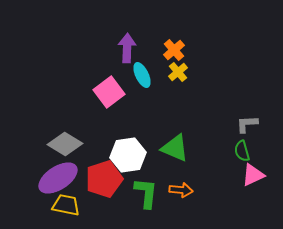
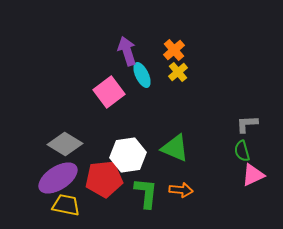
purple arrow: moved 3 px down; rotated 20 degrees counterclockwise
red pentagon: rotated 12 degrees clockwise
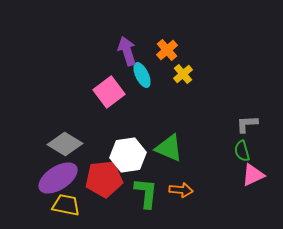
orange cross: moved 7 px left
yellow cross: moved 5 px right, 2 px down
green triangle: moved 6 px left
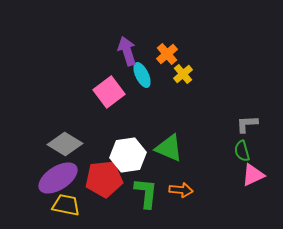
orange cross: moved 4 px down
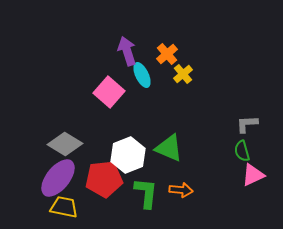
pink square: rotated 12 degrees counterclockwise
white hexagon: rotated 12 degrees counterclockwise
purple ellipse: rotated 18 degrees counterclockwise
yellow trapezoid: moved 2 px left, 2 px down
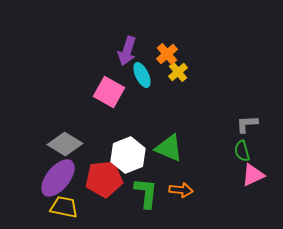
purple arrow: rotated 144 degrees counterclockwise
yellow cross: moved 5 px left, 2 px up
pink square: rotated 12 degrees counterclockwise
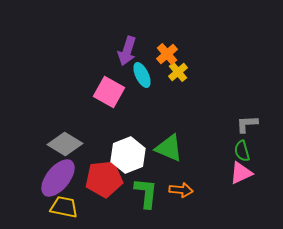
pink triangle: moved 12 px left, 2 px up
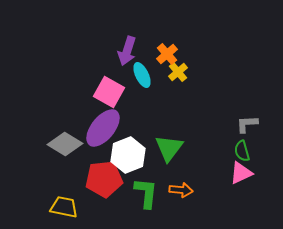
green triangle: rotated 44 degrees clockwise
purple ellipse: moved 45 px right, 50 px up
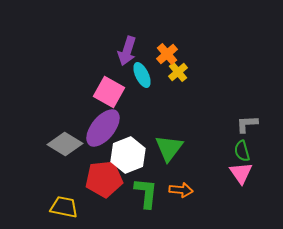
pink triangle: rotated 40 degrees counterclockwise
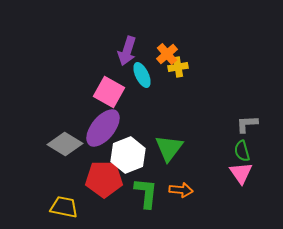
yellow cross: moved 5 px up; rotated 30 degrees clockwise
red pentagon: rotated 6 degrees clockwise
